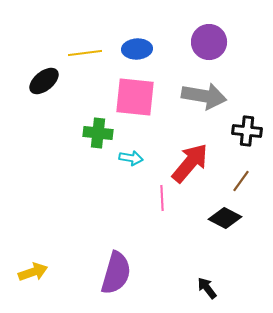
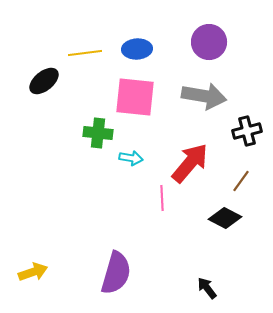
black cross: rotated 20 degrees counterclockwise
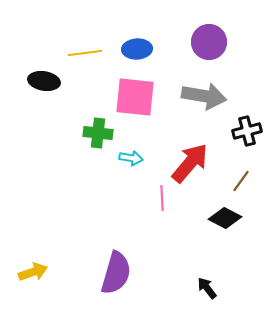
black ellipse: rotated 48 degrees clockwise
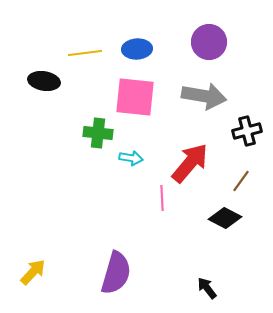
yellow arrow: rotated 28 degrees counterclockwise
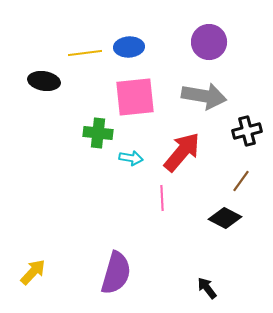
blue ellipse: moved 8 px left, 2 px up
pink square: rotated 12 degrees counterclockwise
red arrow: moved 8 px left, 11 px up
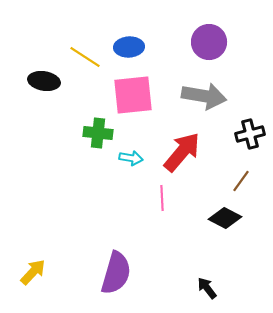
yellow line: moved 4 px down; rotated 40 degrees clockwise
pink square: moved 2 px left, 2 px up
black cross: moved 3 px right, 3 px down
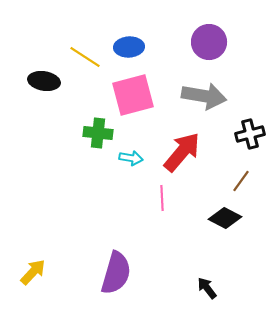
pink square: rotated 9 degrees counterclockwise
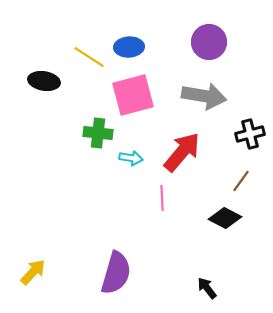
yellow line: moved 4 px right
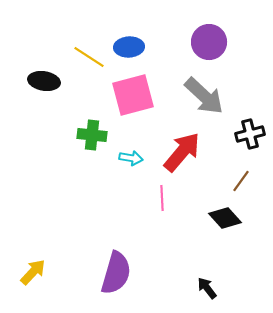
gray arrow: rotated 33 degrees clockwise
green cross: moved 6 px left, 2 px down
black diamond: rotated 20 degrees clockwise
